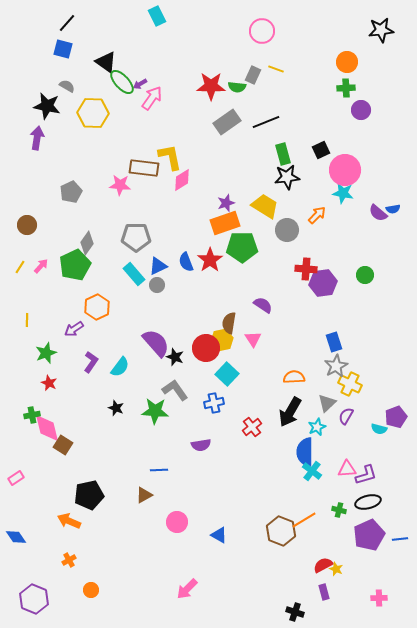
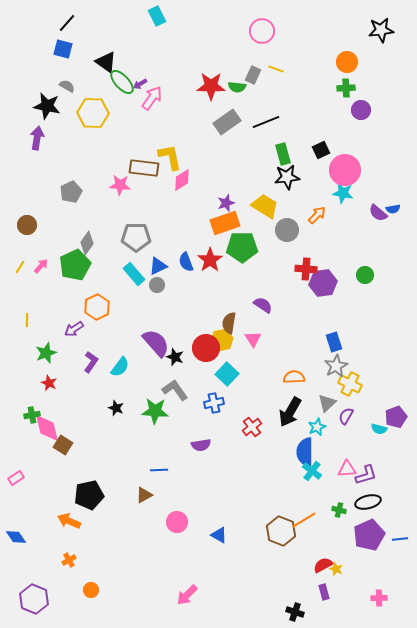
pink arrow at (187, 589): moved 6 px down
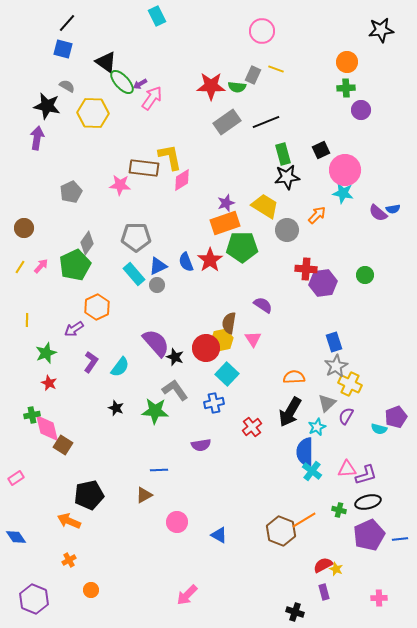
brown circle at (27, 225): moved 3 px left, 3 px down
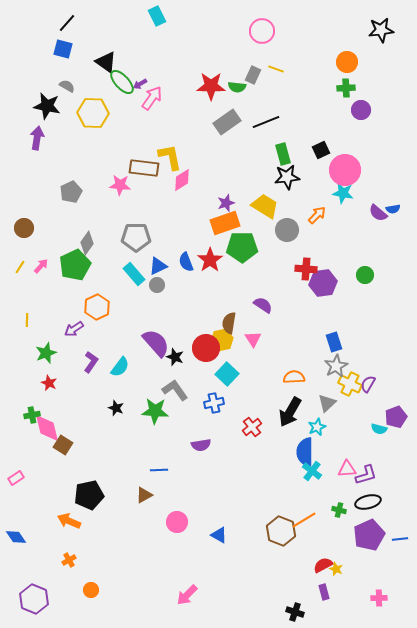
purple semicircle at (346, 416): moved 22 px right, 32 px up
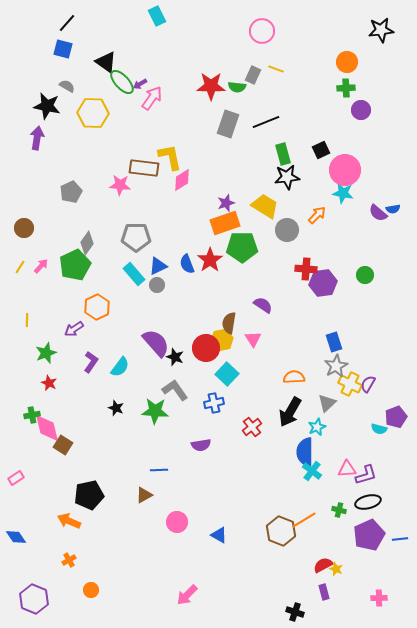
gray rectangle at (227, 122): moved 1 px right, 2 px down; rotated 36 degrees counterclockwise
blue semicircle at (186, 262): moved 1 px right, 2 px down
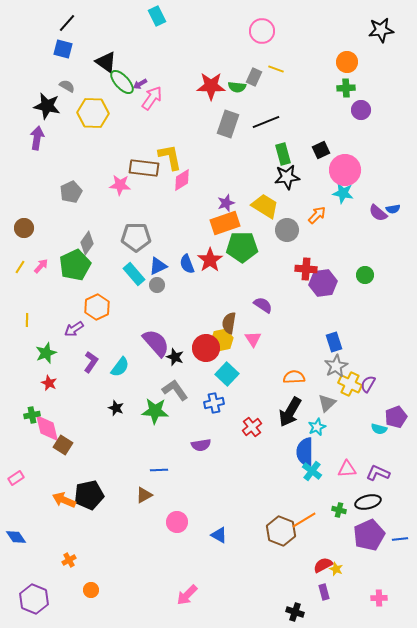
gray rectangle at (253, 75): moved 1 px right, 2 px down
purple L-shape at (366, 475): moved 12 px right, 2 px up; rotated 140 degrees counterclockwise
orange arrow at (69, 521): moved 5 px left, 21 px up
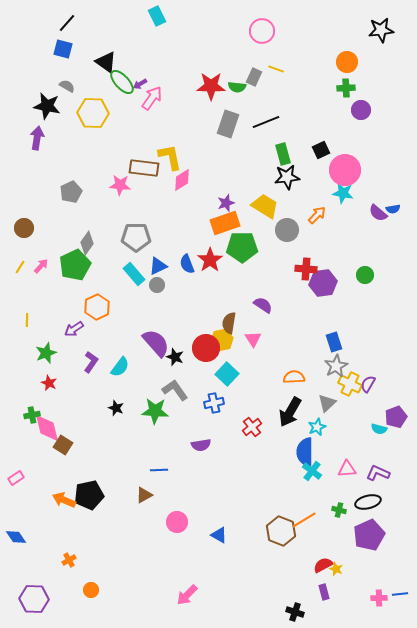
blue line at (400, 539): moved 55 px down
purple hexagon at (34, 599): rotated 20 degrees counterclockwise
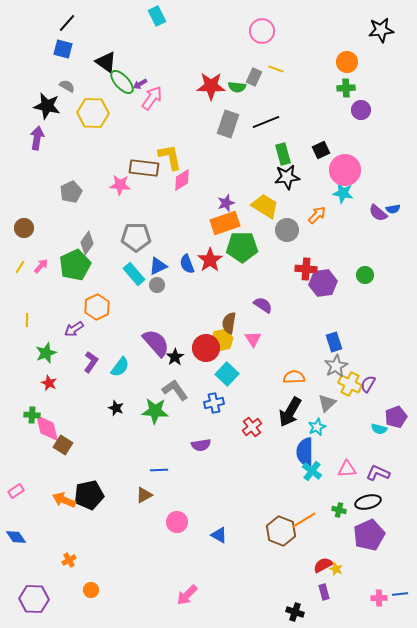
black star at (175, 357): rotated 18 degrees clockwise
green cross at (32, 415): rotated 14 degrees clockwise
pink rectangle at (16, 478): moved 13 px down
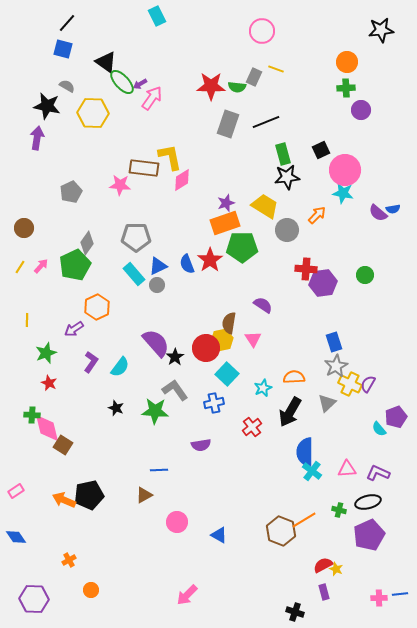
cyan star at (317, 427): moved 54 px left, 39 px up
cyan semicircle at (379, 429): rotated 35 degrees clockwise
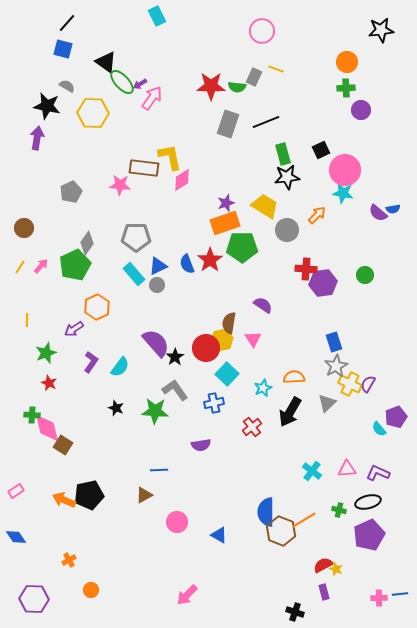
blue semicircle at (305, 452): moved 39 px left, 60 px down
